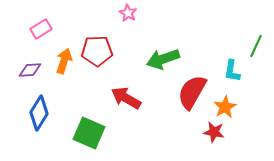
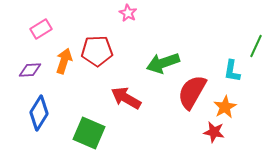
green arrow: moved 4 px down
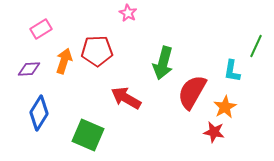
green arrow: rotated 56 degrees counterclockwise
purple diamond: moved 1 px left, 1 px up
green square: moved 1 px left, 2 px down
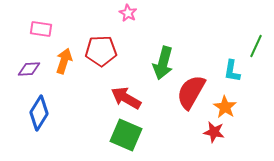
pink rectangle: rotated 40 degrees clockwise
red pentagon: moved 4 px right
red semicircle: moved 1 px left
orange star: rotated 10 degrees counterclockwise
green square: moved 38 px right
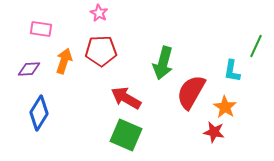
pink star: moved 29 px left
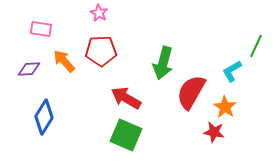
orange arrow: rotated 60 degrees counterclockwise
cyan L-shape: rotated 50 degrees clockwise
blue diamond: moved 5 px right, 4 px down
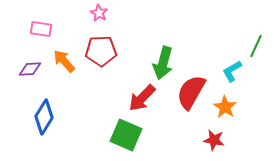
purple diamond: moved 1 px right
red arrow: moved 16 px right; rotated 76 degrees counterclockwise
red star: moved 8 px down
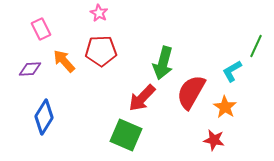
pink rectangle: rotated 55 degrees clockwise
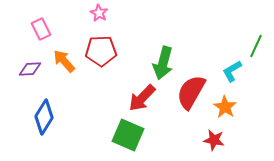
green square: moved 2 px right
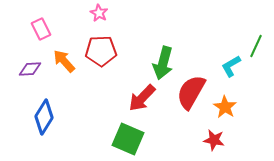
cyan L-shape: moved 1 px left, 5 px up
green square: moved 4 px down
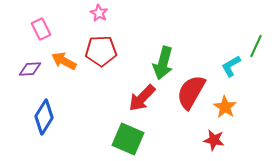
orange arrow: rotated 20 degrees counterclockwise
